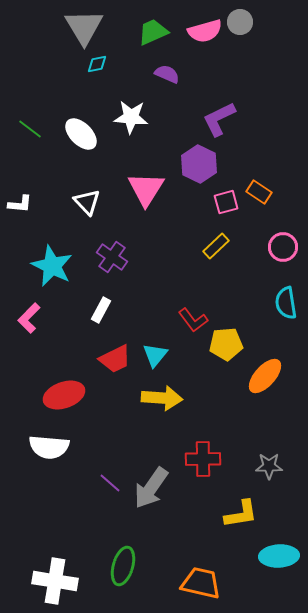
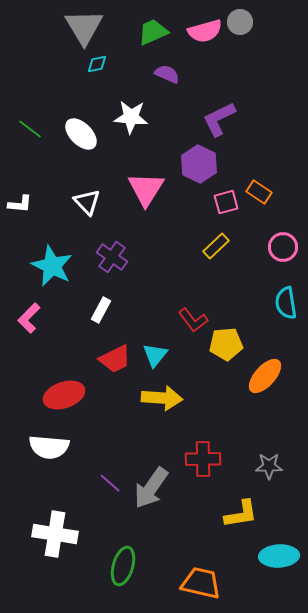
white cross: moved 47 px up
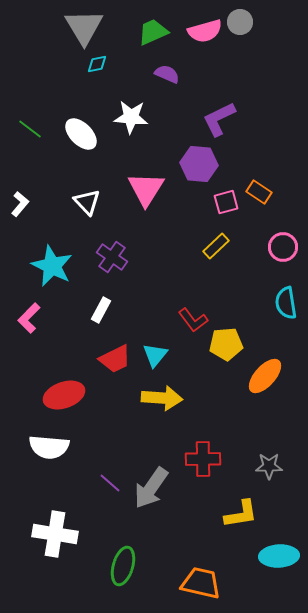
purple hexagon: rotated 21 degrees counterclockwise
white L-shape: rotated 55 degrees counterclockwise
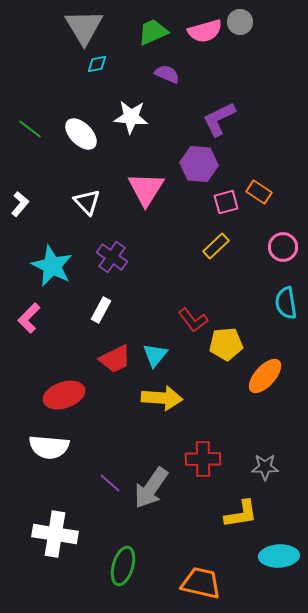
gray star: moved 4 px left, 1 px down
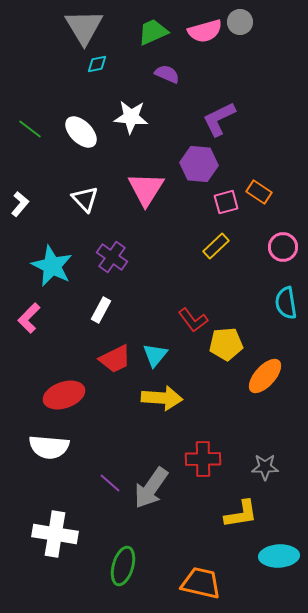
white ellipse: moved 2 px up
white triangle: moved 2 px left, 3 px up
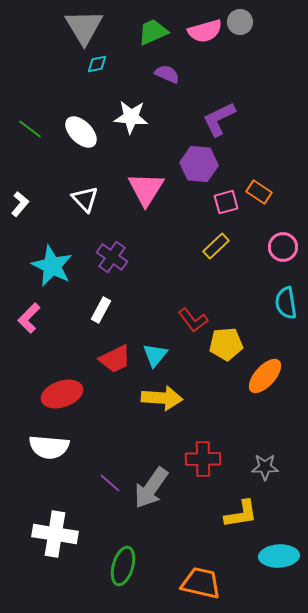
red ellipse: moved 2 px left, 1 px up
